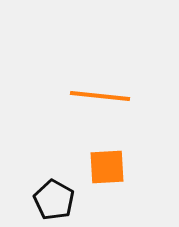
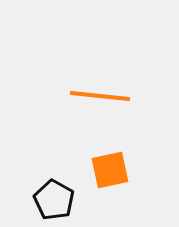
orange square: moved 3 px right, 3 px down; rotated 9 degrees counterclockwise
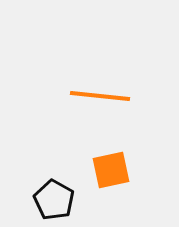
orange square: moved 1 px right
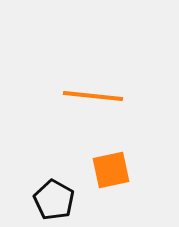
orange line: moved 7 px left
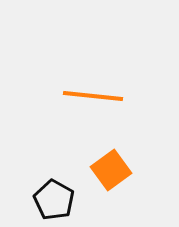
orange square: rotated 24 degrees counterclockwise
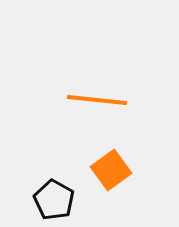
orange line: moved 4 px right, 4 px down
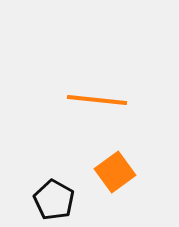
orange square: moved 4 px right, 2 px down
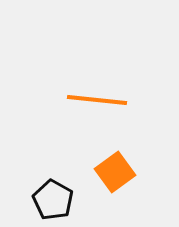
black pentagon: moved 1 px left
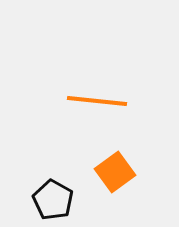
orange line: moved 1 px down
